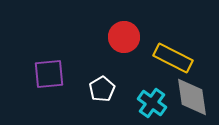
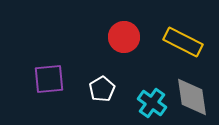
yellow rectangle: moved 10 px right, 16 px up
purple square: moved 5 px down
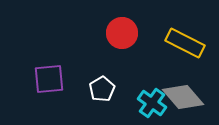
red circle: moved 2 px left, 4 px up
yellow rectangle: moved 2 px right, 1 px down
gray diamond: moved 9 px left; rotated 33 degrees counterclockwise
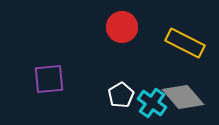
red circle: moved 6 px up
white pentagon: moved 19 px right, 6 px down
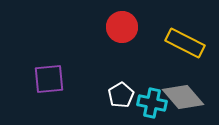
cyan cross: rotated 24 degrees counterclockwise
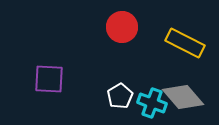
purple square: rotated 8 degrees clockwise
white pentagon: moved 1 px left, 1 px down
cyan cross: rotated 8 degrees clockwise
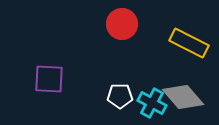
red circle: moved 3 px up
yellow rectangle: moved 4 px right
white pentagon: rotated 30 degrees clockwise
cyan cross: rotated 8 degrees clockwise
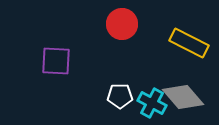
purple square: moved 7 px right, 18 px up
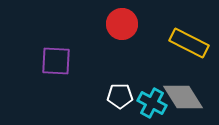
gray diamond: rotated 9 degrees clockwise
